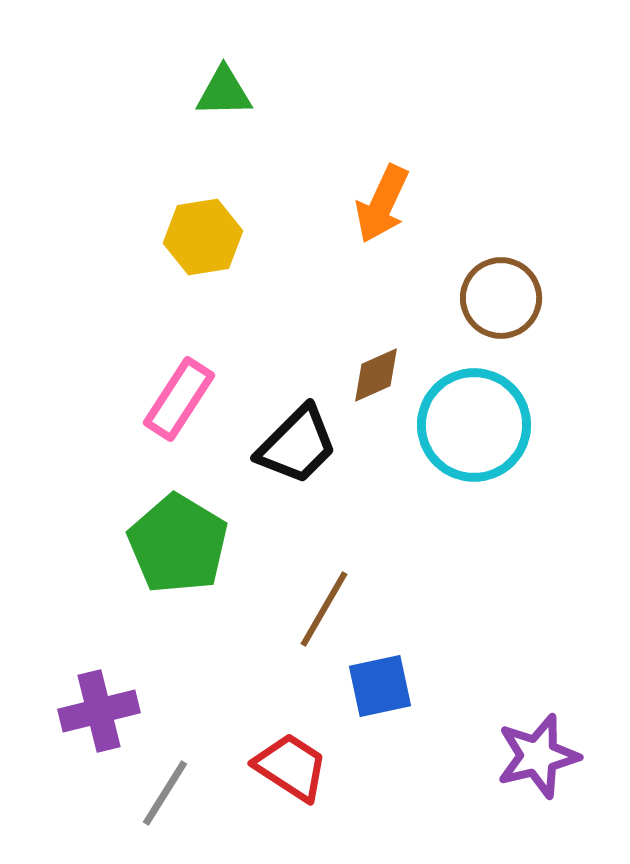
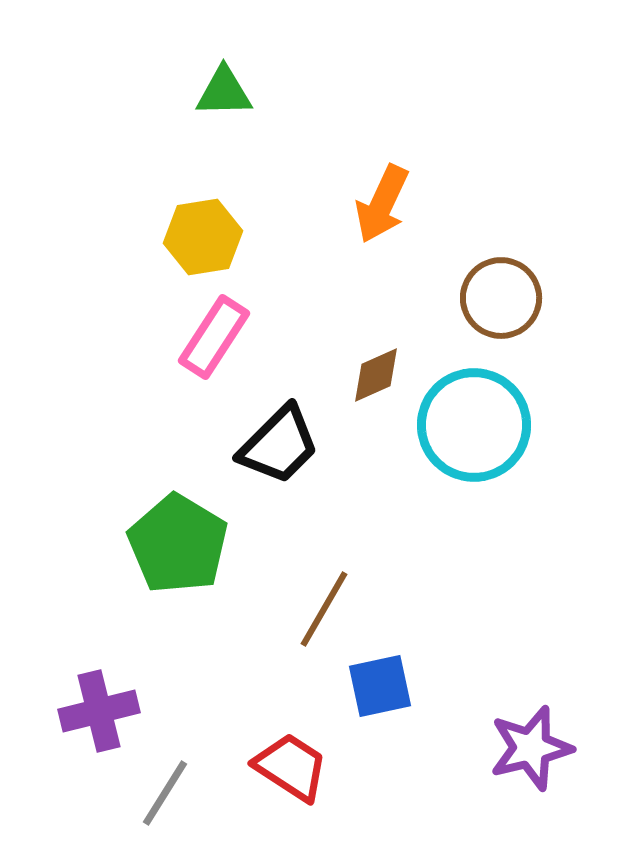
pink rectangle: moved 35 px right, 62 px up
black trapezoid: moved 18 px left
purple star: moved 7 px left, 8 px up
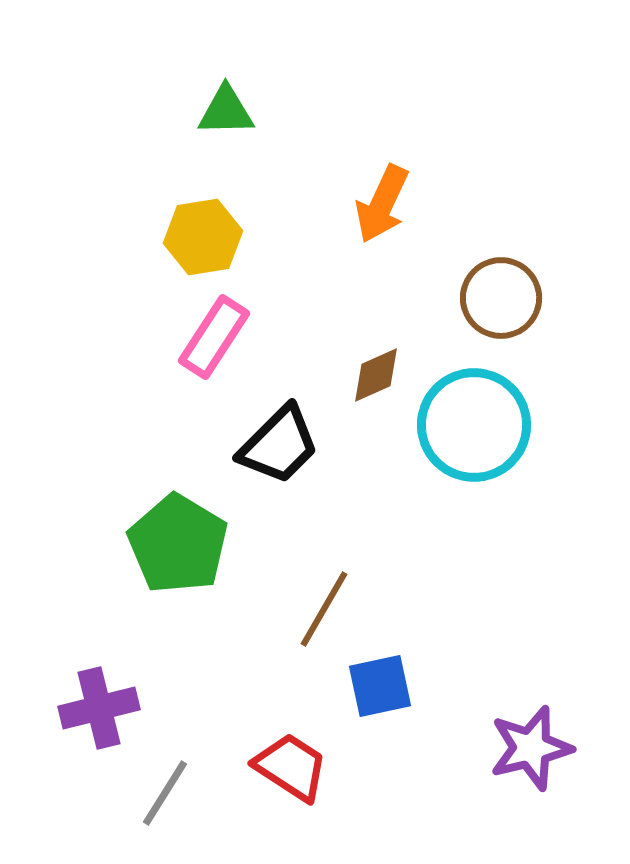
green triangle: moved 2 px right, 19 px down
purple cross: moved 3 px up
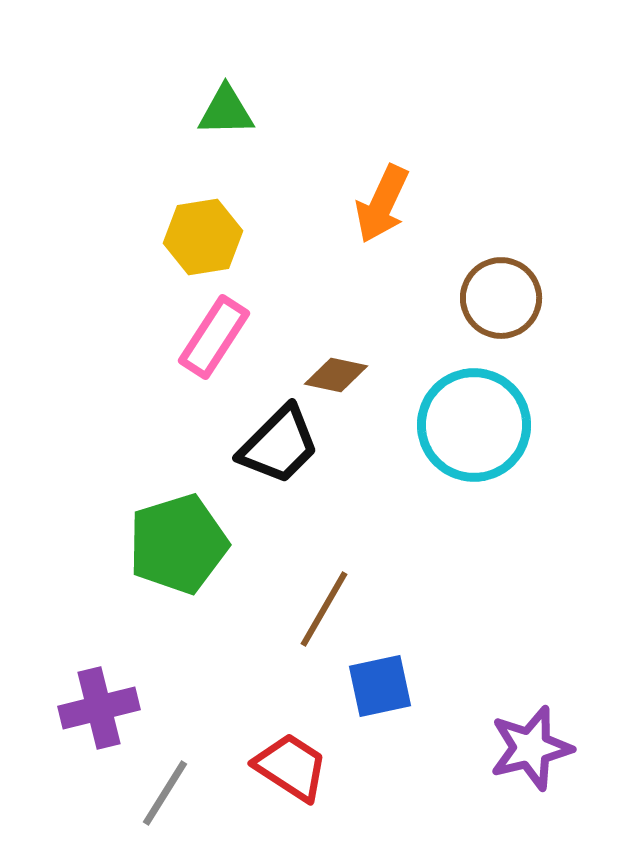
brown diamond: moved 40 px left; rotated 36 degrees clockwise
green pentagon: rotated 24 degrees clockwise
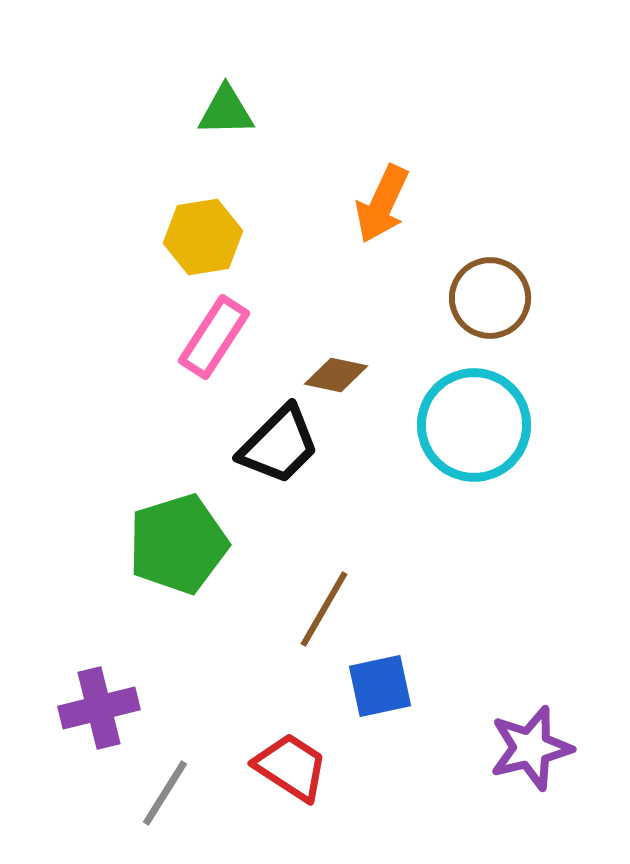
brown circle: moved 11 px left
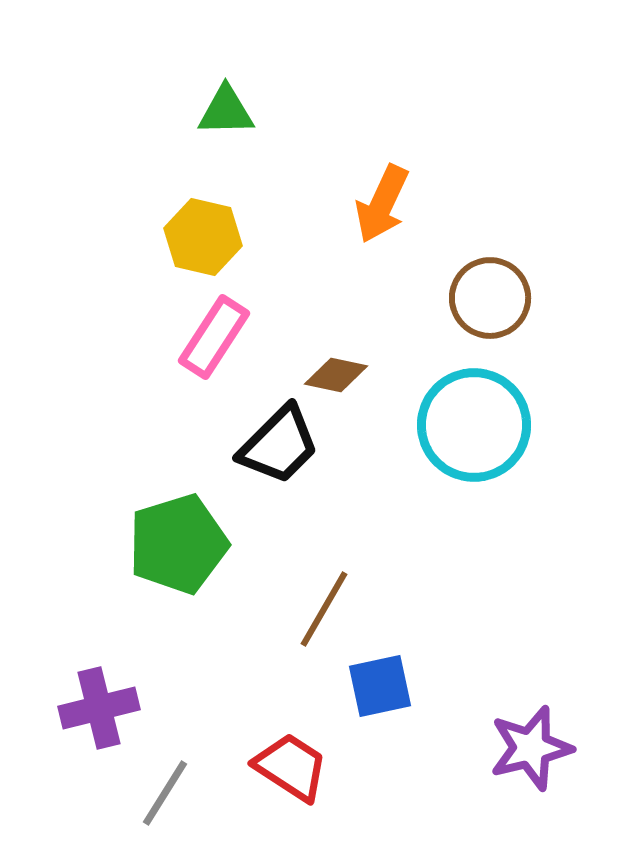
yellow hexagon: rotated 22 degrees clockwise
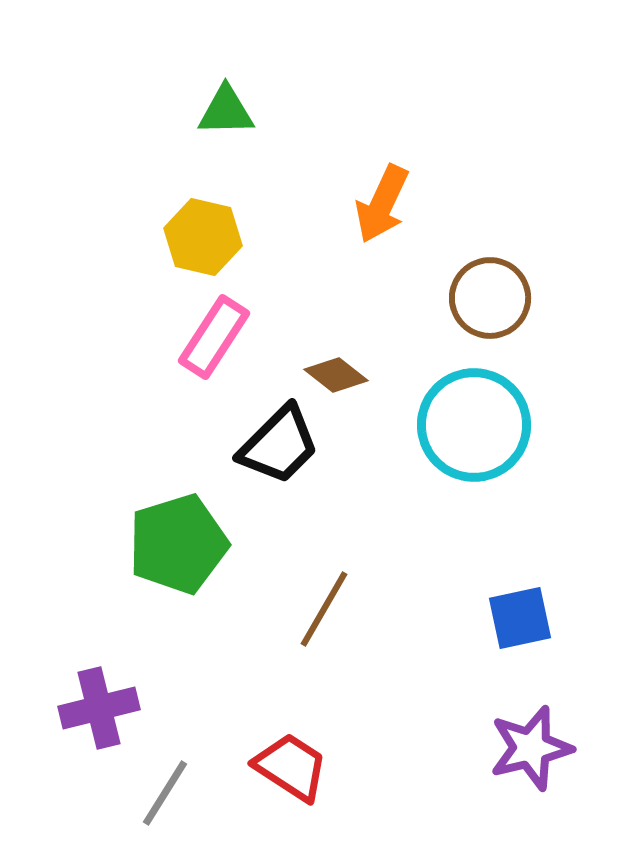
brown diamond: rotated 26 degrees clockwise
blue square: moved 140 px right, 68 px up
